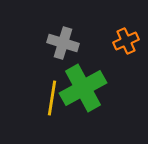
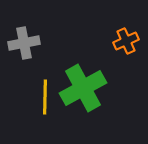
gray cross: moved 39 px left; rotated 28 degrees counterclockwise
yellow line: moved 7 px left, 1 px up; rotated 8 degrees counterclockwise
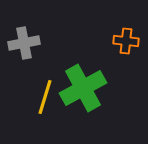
orange cross: rotated 30 degrees clockwise
yellow line: rotated 16 degrees clockwise
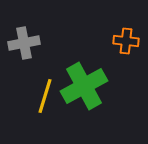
green cross: moved 1 px right, 2 px up
yellow line: moved 1 px up
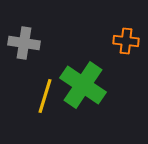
gray cross: rotated 20 degrees clockwise
green cross: moved 1 px left, 1 px up; rotated 27 degrees counterclockwise
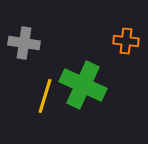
green cross: rotated 9 degrees counterclockwise
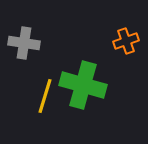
orange cross: rotated 25 degrees counterclockwise
green cross: rotated 9 degrees counterclockwise
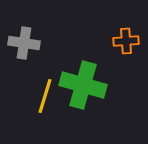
orange cross: rotated 15 degrees clockwise
